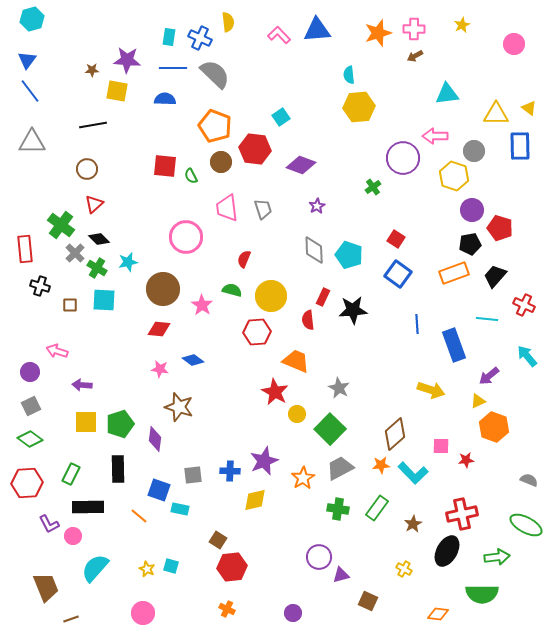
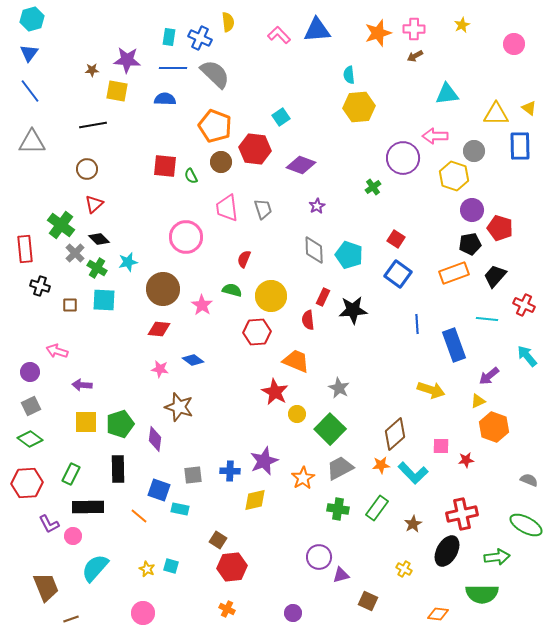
blue triangle at (27, 60): moved 2 px right, 7 px up
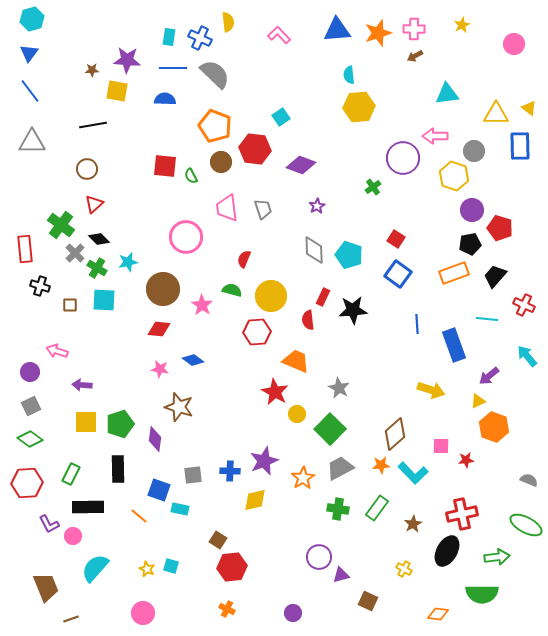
blue triangle at (317, 30): moved 20 px right
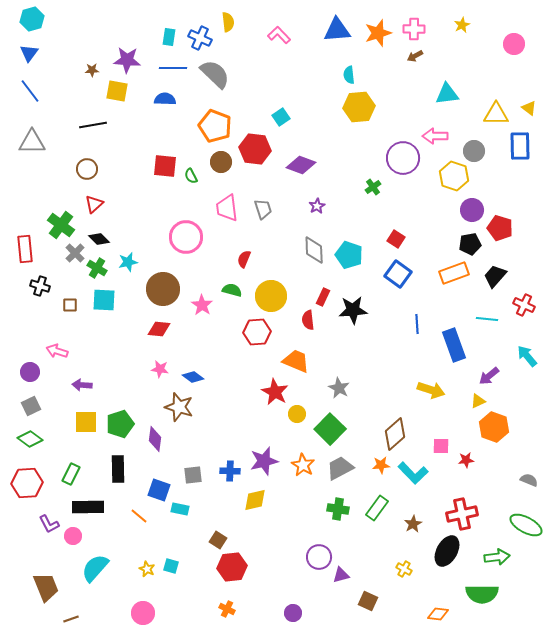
blue diamond at (193, 360): moved 17 px down
purple star at (264, 461): rotated 8 degrees clockwise
orange star at (303, 478): moved 13 px up; rotated 10 degrees counterclockwise
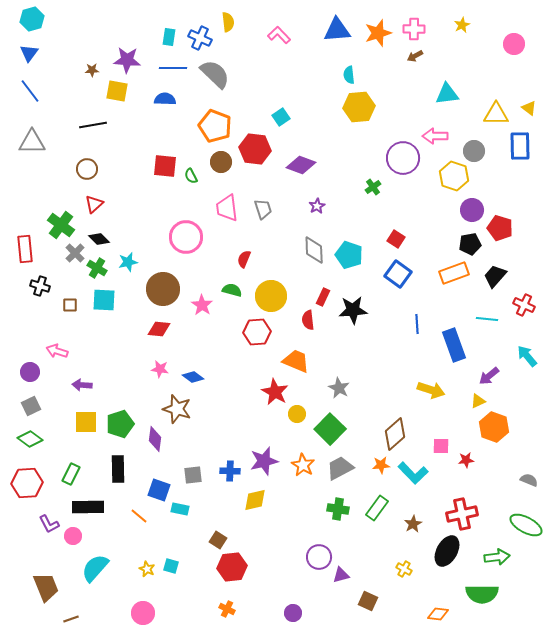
brown star at (179, 407): moved 2 px left, 2 px down
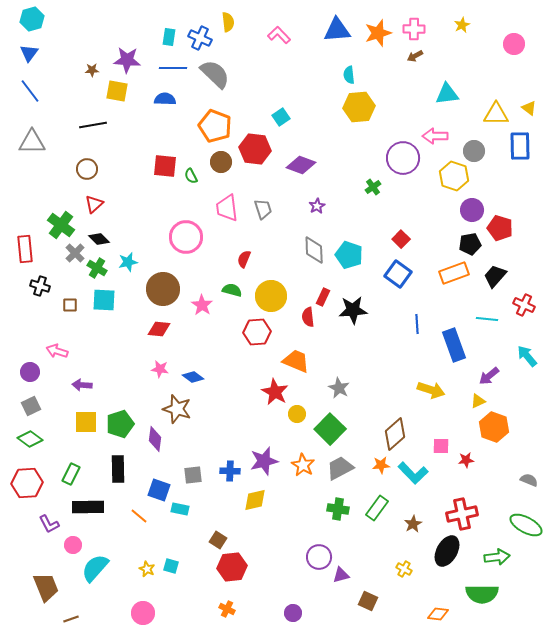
red square at (396, 239): moved 5 px right; rotated 12 degrees clockwise
red semicircle at (308, 320): moved 3 px up
pink circle at (73, 536): moved 9 px down
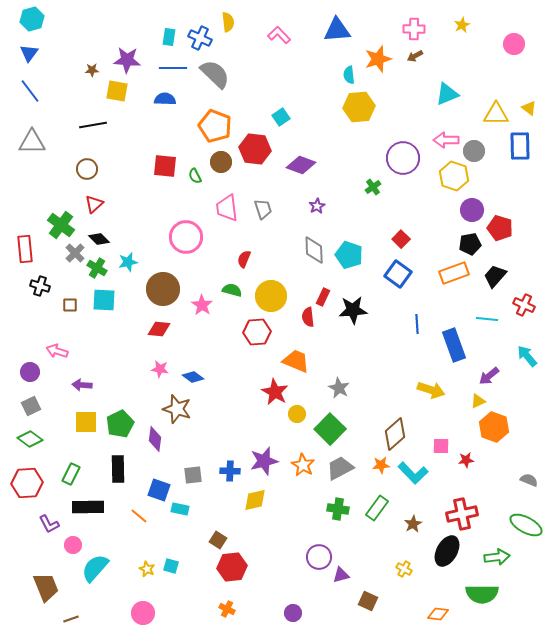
orange star at (378, 33): moved 26 px down
cyan triangle at (447, 94): rotated 15 degrees counterclockwise
pink arrow at (435, 136): moved 11 px right, 4 px down
green semicircle at (191, 176): moved 4 px right
green pentagon at (120, 424): rotated 8 degrees counterclockwise
